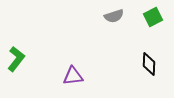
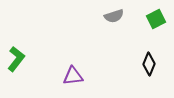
green square: moved 3 px right, 2 px down
black diamond: rotated 20 degrees clockwise
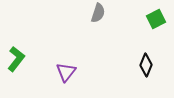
gray semicircle: moved 16 px left, 3 px up; rotated 54 degrees counterclockwise
black diamond: moved 3 px left, 1 px down
purple triangle: moved 7 px left, 4 px up; rotated 45 degrees counterclockwise
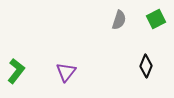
gray semicircle: moved 21 px right, 7 px down
green L-shape: moved 12 px down
black diamond: moved 1 px down
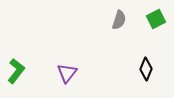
black diamond: moved 3 px down
purple triangle: moved 1 px right, 1 px down
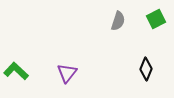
gray semicircle: moved 1 px left, 1 px down
green L-shape: rotated 85 degrees counterclockwise
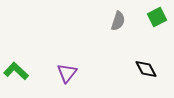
green square: moved 1 px right, 2 px up
black diamond: rotated 50 degrees counterclockwise
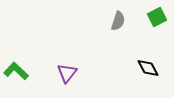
black diamond: moved 2 px right, 1 px up
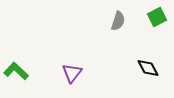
purple triangle: moved 5 px right
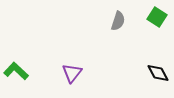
green square: rotated 30 degrees counterclockwise
black diamond: moved 10 px right, 5 px down
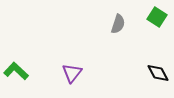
gray semicircle: moved 3 px down
